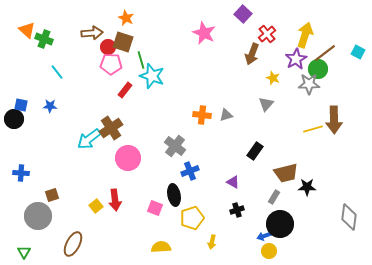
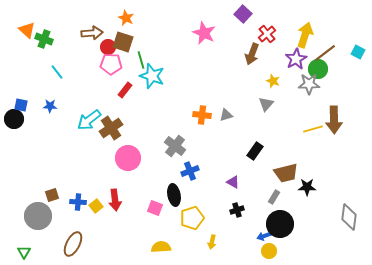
yellow star at (273, 78): moved 3 px down
cyan arrow at (89, 139): moved 19 px up
blue cross at (21, 173): moved 57 px right, 29 px down
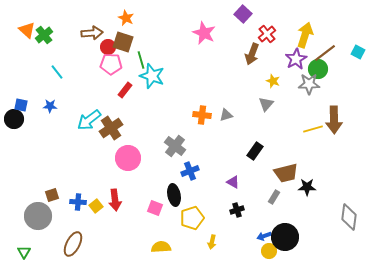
green cross at (44, 39): moved 4 px up; rotated 30 degrees clockwise
black circle at (280, 224): moved 5 px right, 13 px down
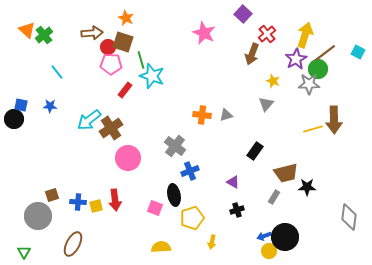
yellow square at (96, 206): rotated 24 degrees clockwise
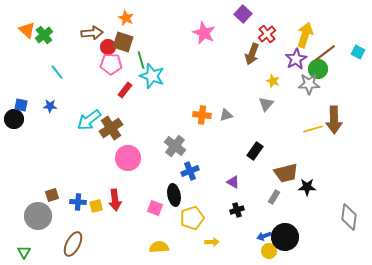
yellow arrow at (212, 242): rotated 104 degrees counterclockwise
yellow semicircle at (161, 247): moved 2 px left
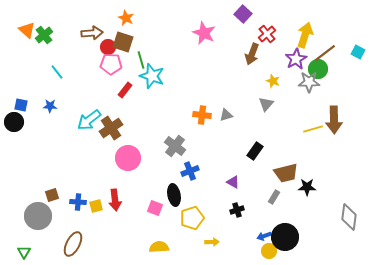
gray star at (309, 84): moved 2 px up
black circle at (14, 119): moved 3 px down
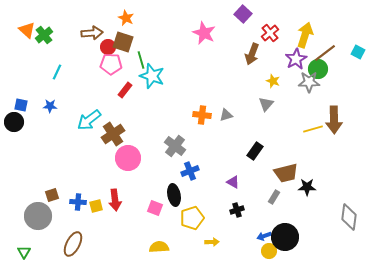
red cross at (267, 34): moved 3 px right, 1 px up
cyan line at (57, 72): rotated 63 degrees clockwise
brown cross at (111, 128): moved 2 px right, 6 px down
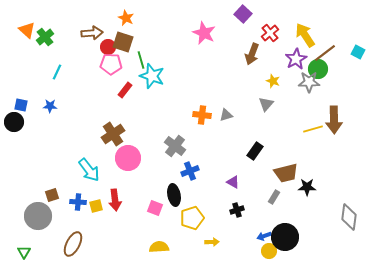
green cross at (44, 35): moved 1 px right, 2 px down
yellow arrow at (305, 35): rotated 50 degrees counterclockwise
cyan arrow at (89, 120): moved 50 px down; rotated 90 degrees counterclockwise
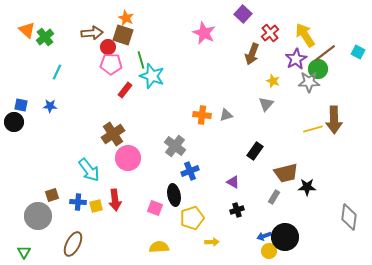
brown square at (123, 42): moved 7 px up
